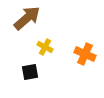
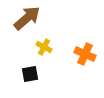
yellow cross: moved 1 px left
black square: moved 2 px down
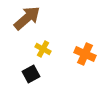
yellow cross: moved 1 px left, 2 px down
black square: moved 1 px right; rotated 18 degrees counterclockwise
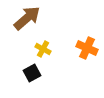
orange cross: moved 2 px right, 6 px up
black square: moved 1 px right, 1 px up
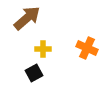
yellow cross: rotated 28 degrees counterclockwise
black square: moved 2 px right
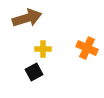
brown arrow: rotated 24 degrees clockwise
black square: moved 1 px up
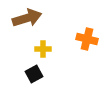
orange cross: moved 9 px up; rotated 10 degrees counterclockwise
black square: moved 2 px down
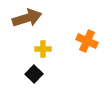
orange cross: moved 2 px down; rotated 10 degrees clockwise
black square: rotated 18 degrees counterclockwise
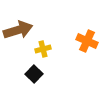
brown arrow: moved 9 px left, 12 px down
yellow cross: rotated 14 degrees counterclockwise
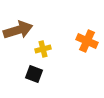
black square: rotated 24 degrees counterclockwise
